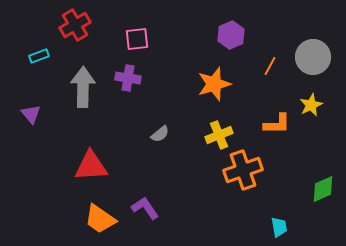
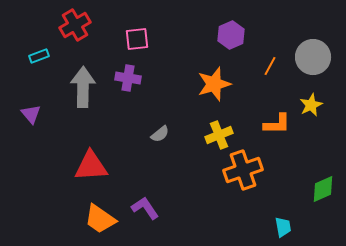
cyan trapezoid: moved 4 px right
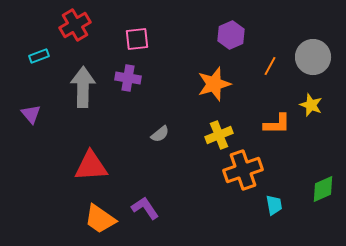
yellow star: rotated 25 degrees counterclockwise
cyan trapezoid: moved 9 px left, 22 px up
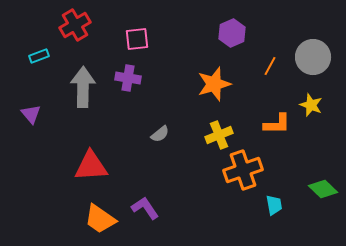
purple hexagon: moved 1 px right, 2 px up
green diamond: rotated 68 degrees clockwise
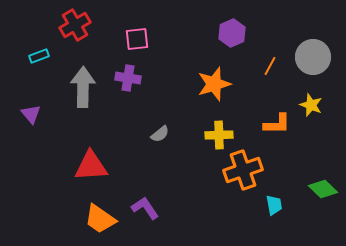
yellow cross: rotated 20 degrees clockwise
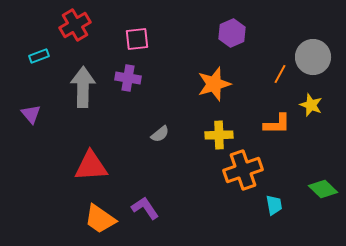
orange line: moved 10 px right, 8 px down
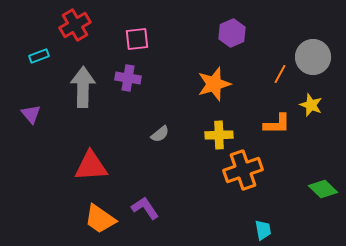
cyan trapezoid: moved 11 px left, 25 px down
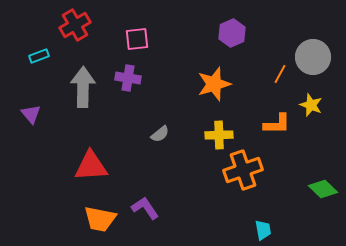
orange trapezoid: rotated 24 degrees counterclockwise
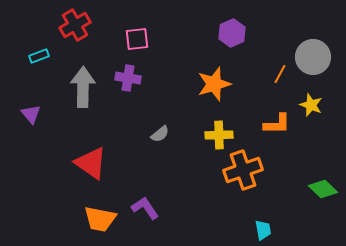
red triangle: moved 3 px up; rotated 39 degrees clockwise
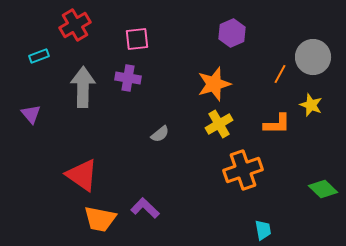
yellow cross: moved 11 px up; rotated 28 degrees counterclockwise
red triangle: moved 9 px left, 12 px down
purple L-shape: rotated 12 degrees counterclockwise
